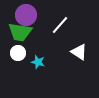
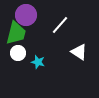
green trapezoid: moved 4 px left, 1 px down; rotated 85 degrees counterclockwise
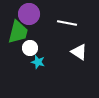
purple circle: moved 3 px right, 1 px up
white line: moved 7 px right, 2 px up; rotated 60 degrees clockwise
green trapezoid: moved 2 px right, 1 px up
white circle: moved 12 px right, 5 px up
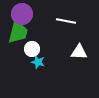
purple circle: moved 7 px left
white line: moved 1 px left, 2 px up
white circle: moved 2 px right, 1 px down
white triangle: rotated 30 degrees counterclockwise
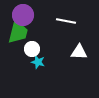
purple circle: moved 1 px right, 1 px down
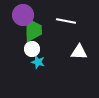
green trapezoid: moved 15 px right, 2 px up; rotated 15 degrees counterclockwise
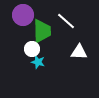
white line: rotated 30 degrees clockwise
green trapezoid: moved 9 px right, 1 px down
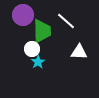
cyan star: rotated 24 degrees clockwise
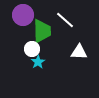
white line: moved 1 px left, 1 px up
